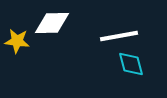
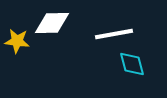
white line: moved 5 px left, 2 px up
cyan diamond: moved 1 px right
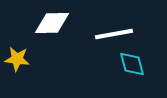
yellow star: moved 18 px down
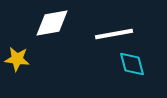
white diamond: rotated 9 degrees counterclockwise
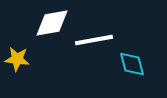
white line: moved 20 px left, 6 px down
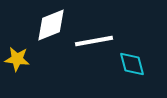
white diamond: moved 1 px left, 2 px down; rotated 12 degrees counterclockwise
white line: moved 1 px down
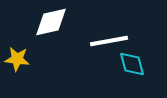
white diamond: moved 3 px up; rotated 9 degrees clockwise
white line: moved 15 px right
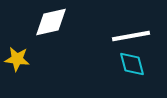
white line: moved 22 px right, 5 px up
